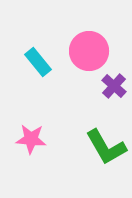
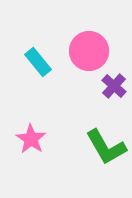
pink star: rotated 28 degrees clockwise
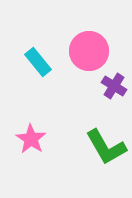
purple cross: rotated 10 degrees counterclockwise
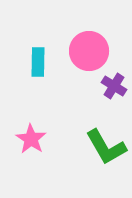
cyan rectangle: rotated 40 degrees clockwise
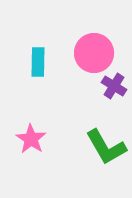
pink circle: moved 5 px right, 2 px down
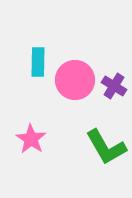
pink circle: moved 19 px left, 27 px down
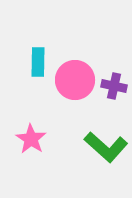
purple cross: rotated 20 degrees counterclockwise
green L-shape: rotated 18 degrees counterclockwise
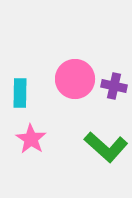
cyan rectangle: moved 18 px left, 31 px down
pink circle: moved 1 px up
